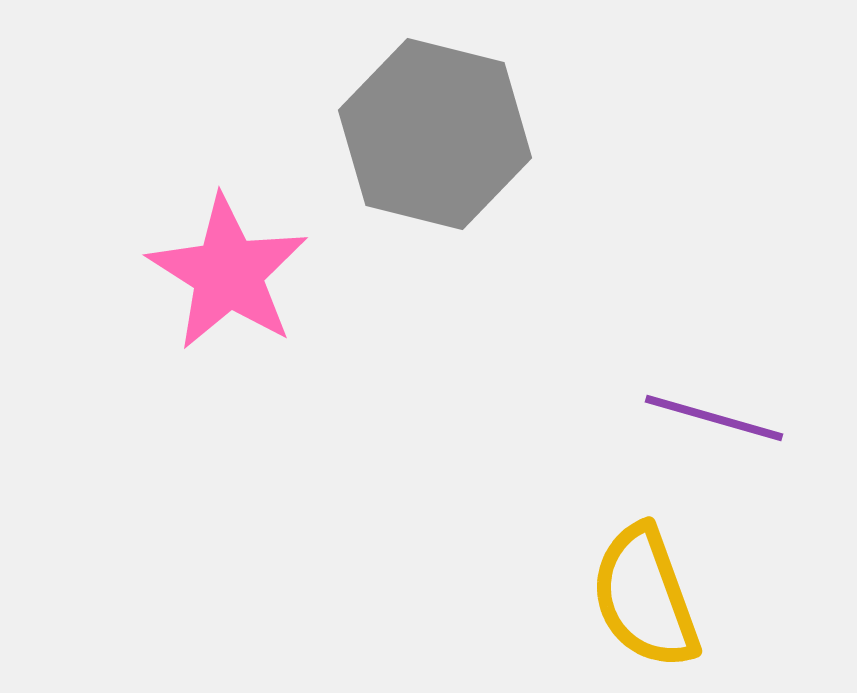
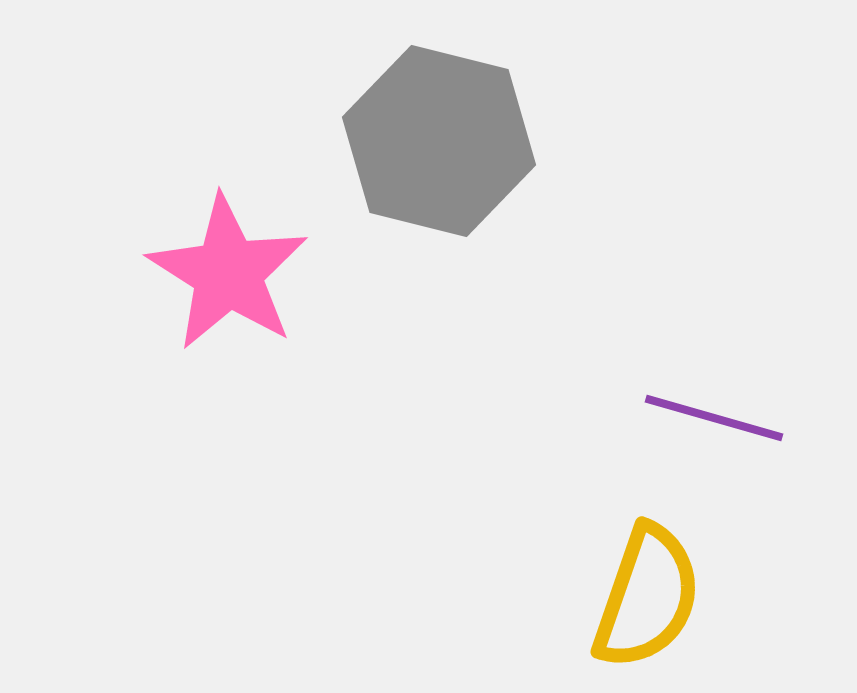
gray hexagon: moved 4 px right, 7 px down
yellow semicircle: moved 2 px right; rotated 141 degrees counterclockwise
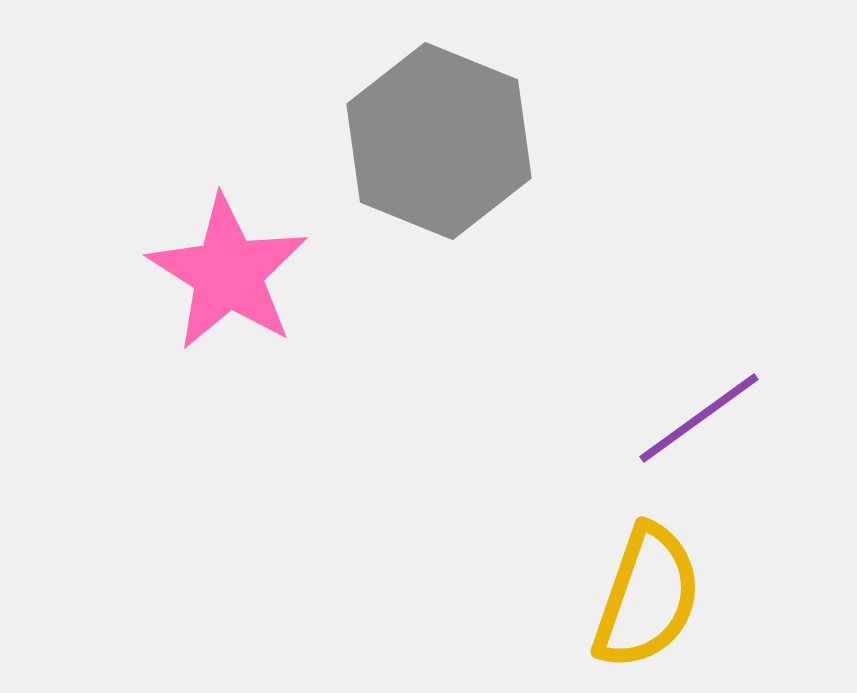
gray hexagon: rotated 8 degrees clockwise
purple line: moved 15 px left; rotated 52 degrees counterclockwise
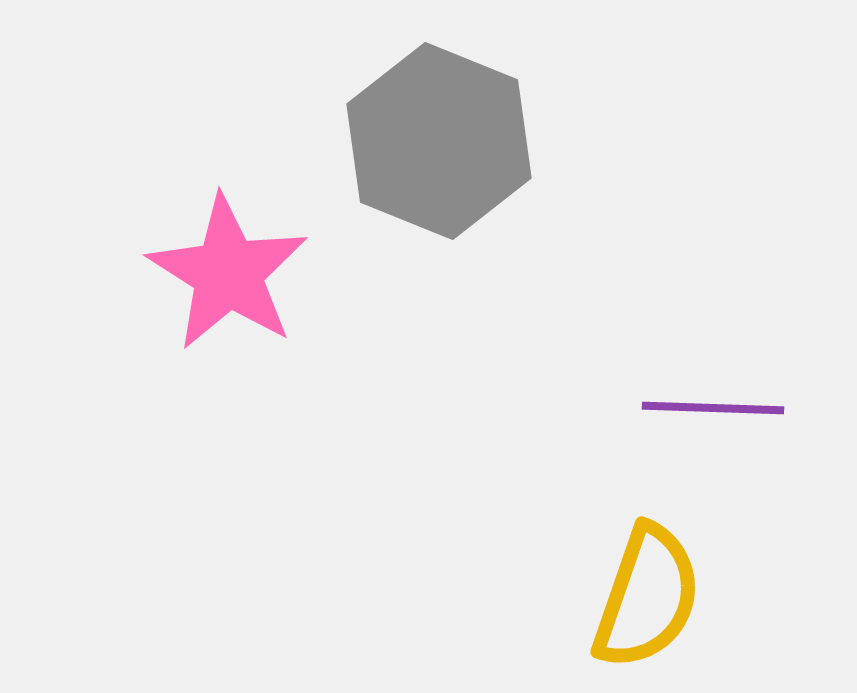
purple line: moved 14 px right, 10 px up; rotated 38 degrees clockwise
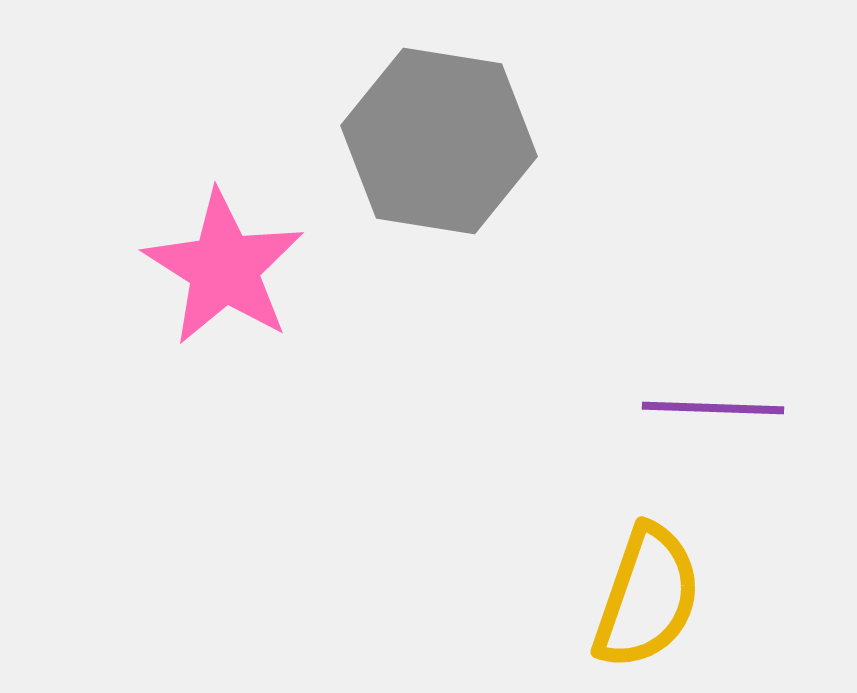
gray hexagon: rotated 13 degrees counterclockwise
pink star: moved 4 px left, 5 px up
